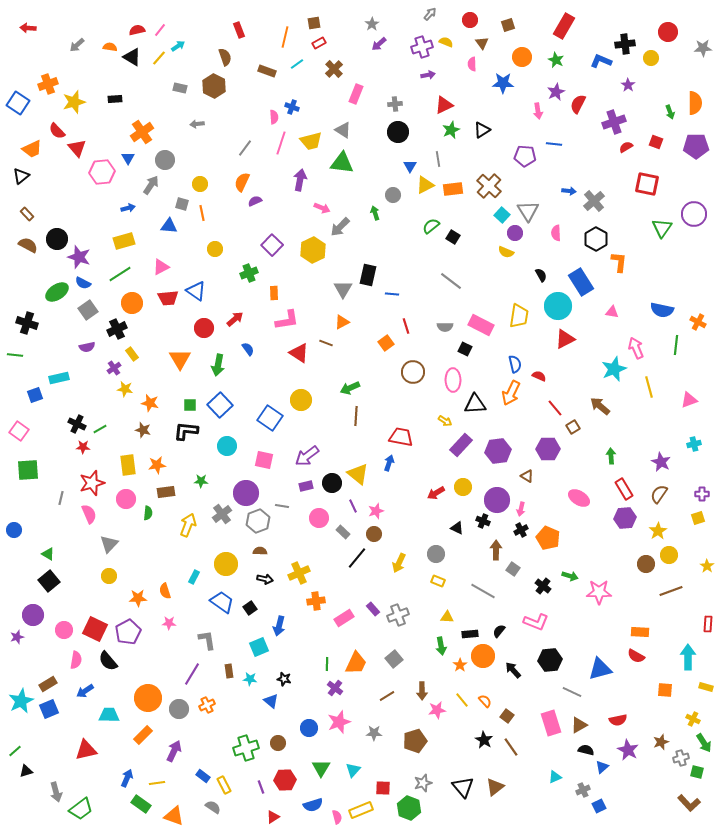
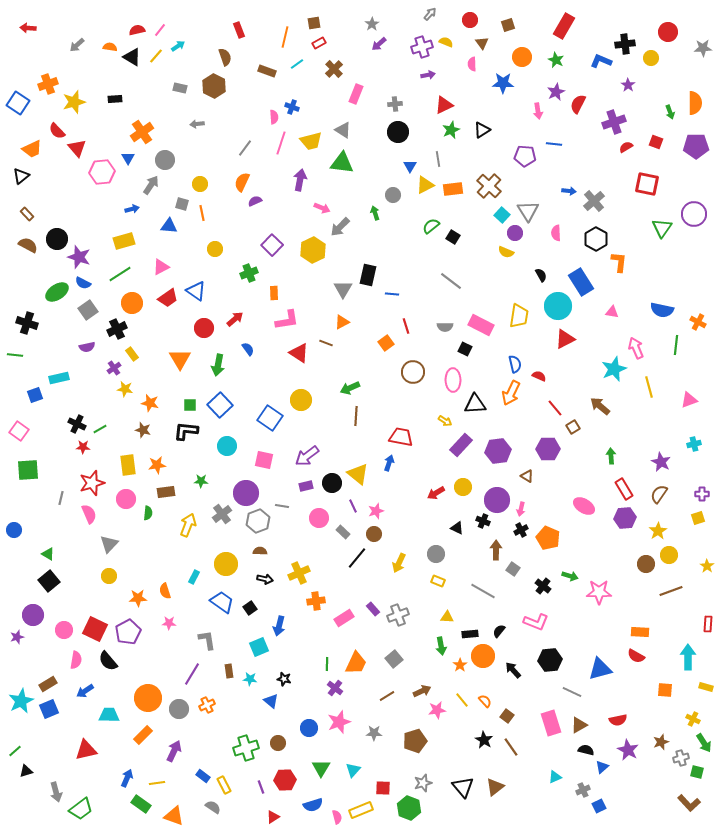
yellow line at (159, 58): moved 3 px left, 2 px up
blue arrow at (128, 208): moved 4 px right, 1 px down
red trapezoid at (168, 298): rotated 30 degrees counterclockwise
pink ellipse at (579, 498): moved 5 px right, 8 px down
brown arrow at (422, 691): rotated 114 degrees counterclockwise
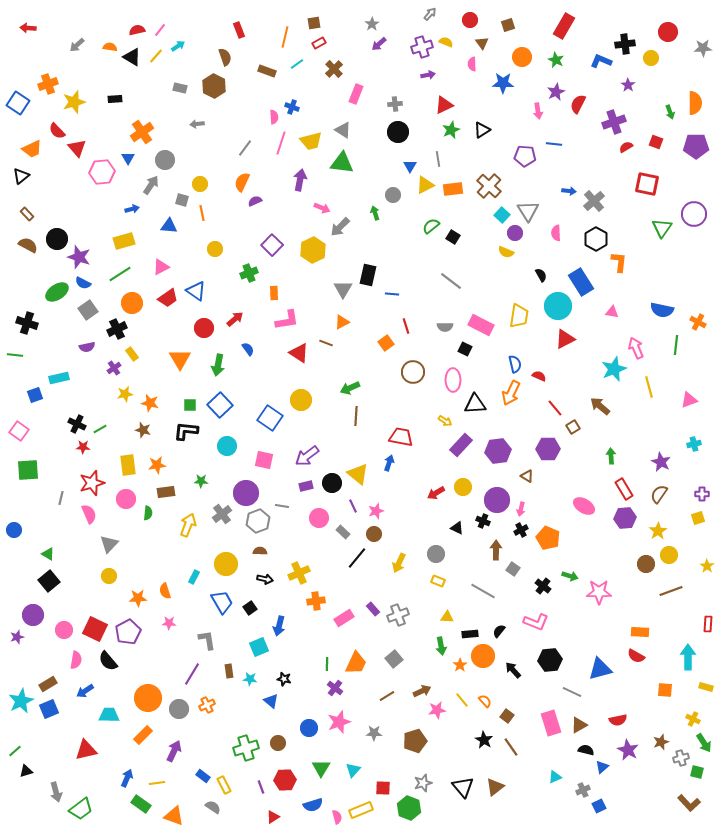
gray square at (182, 204): moved 4 px up
yellow star at (125, 389): moved 5 px down; rotated 21 degrees counterclockwise
blue trapezoid at (222, 602): rotated 25 degrees clockwise
